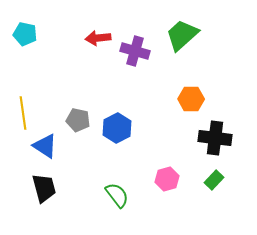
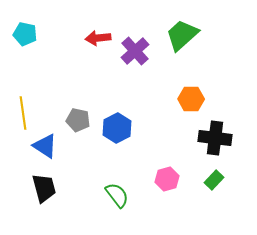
purple cross: rotated 32 degrees clockwise
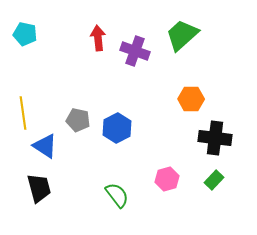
red arrow: rotated 90 degrees clockwise
purple cross: rotated 28 degrees counterclockwise
black trapezoid: moved 5 px left
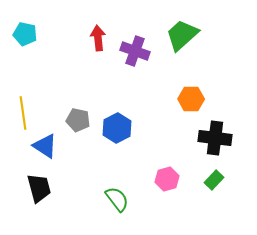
green semicircle: moved 4 px down
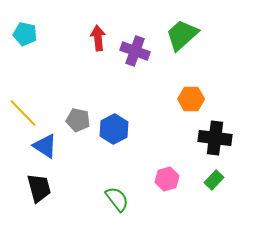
yellow line: rotated 36 degrees counterclockwise
blue hexagon: moved 3 px left, 1 px down
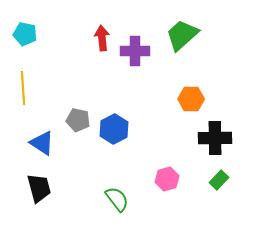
red arrow: moved 4 px right
purple cross: rotated 20 degrees counterclockwise
yellow line: moved 25 px up; rotated 40 degrees clockwise
black cross: rotated 8 degrees counterclockwise
blue triangle: moved 3 px left, 3 px up
green rectangle: moved 5 px right
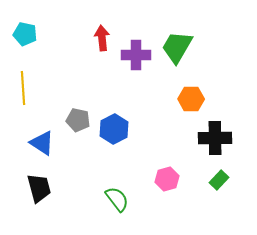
green trapezoid: moved 5 px left, 12 px down; rotated 18 degrees counterclockwise
purple cross: moved 1 px right, 4 px down
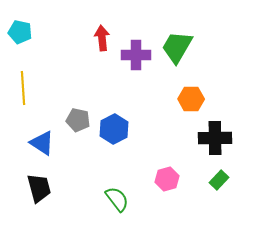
cyan pentagon: moved 5 px left, 2 px up
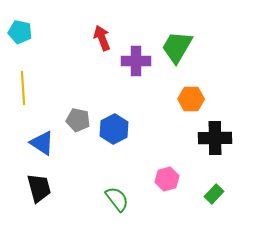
red arrow: rotated 15 degrees counterclockwise
purple cross: moved 6 px down
green rectangle: moved 5 px left, 14 px down
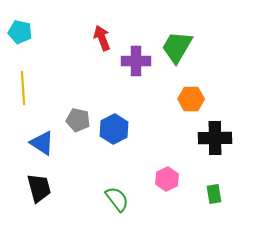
pink hexagon: rotated 10 degrees counterclockwise
green rectangle: rotated 54 degrees counterclockwise
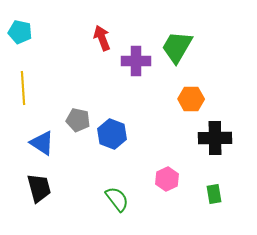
blue hexagon: moved 2 px left, 5 px down; rotated 12 degrees counterclockwise
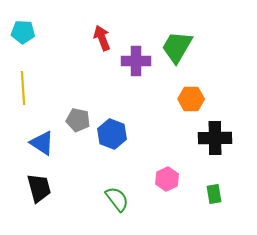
cyan pentagon: moved 3 px right; rotated 10 degrees counterclockwise
